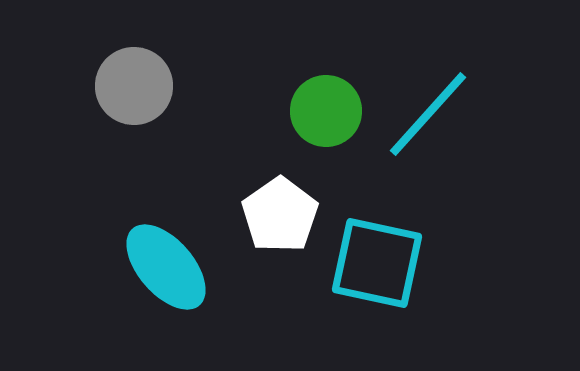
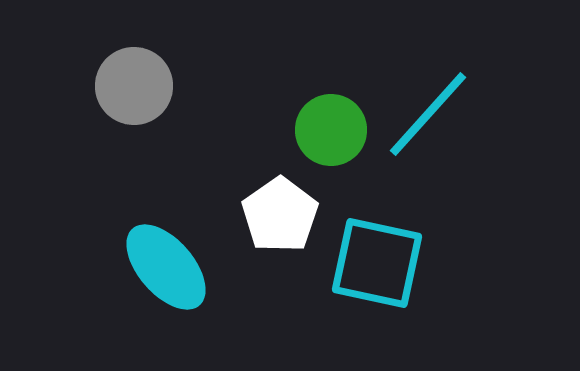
green circle: moved 5 px right, 19 px down
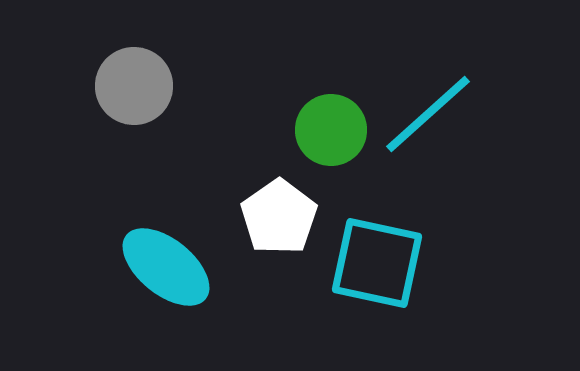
cyan line: rotated 6 degrees clockwise
white pentagon: moved 1 px left, 2 px down
cyan ellipse: rotated 10 degrees counterclockwise
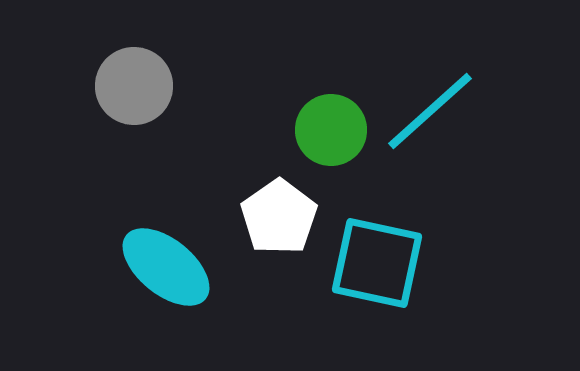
cyan line: moved 2 px right, 3 px up
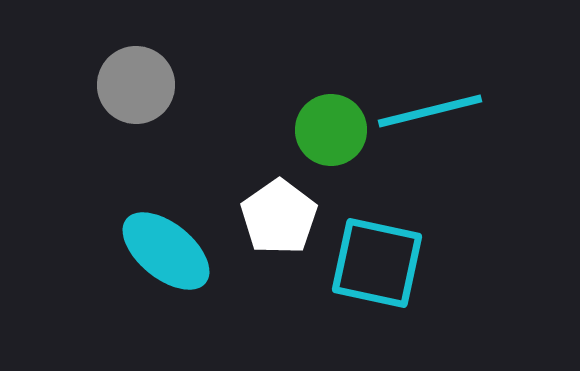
gray circle: moved 2 px right, 1 px up
cyan line: rotated 28 degrees clockwise
cyan ellipse: moved 16 px up
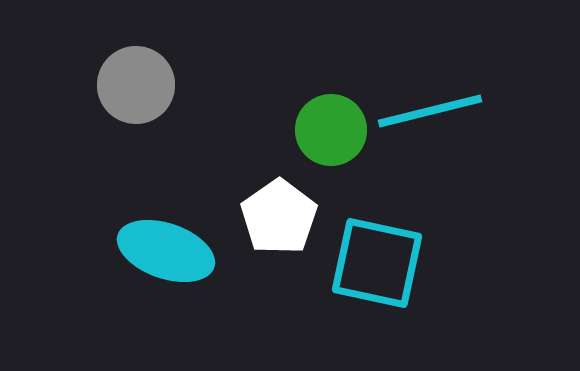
cyan ellipse: rotated 20 degrees counterclockwise
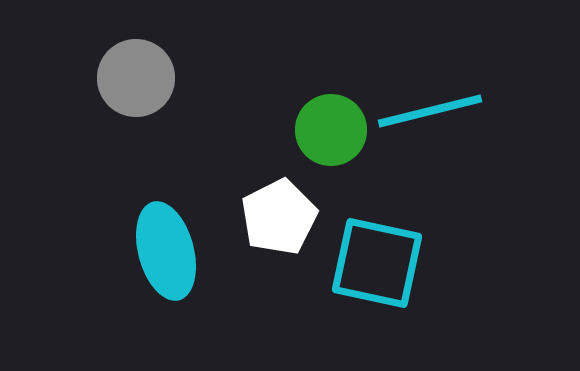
gray circle: moved 7 px up
white pentagon: rotated 8 degrees clockwise
cyan ellipse: rotated 56 degrees clockwise
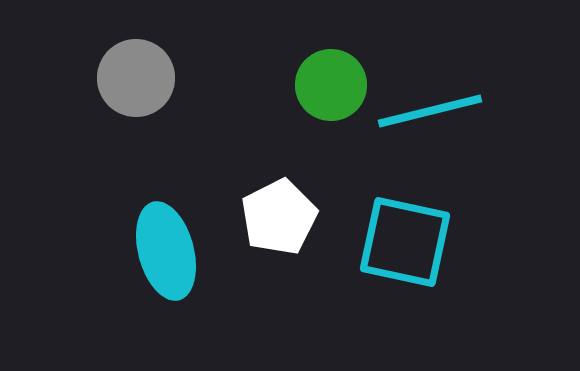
green circle: moved 45 px up
cyan square: moved 28 px right, 21 px up
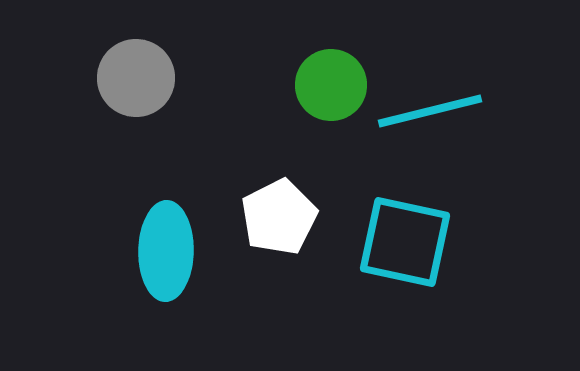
cyan ellipse: rotated 16 degrees clockwise
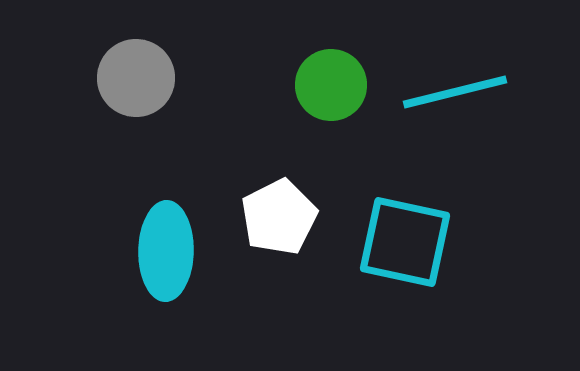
cyan line: moved 25 px right, 19 px up
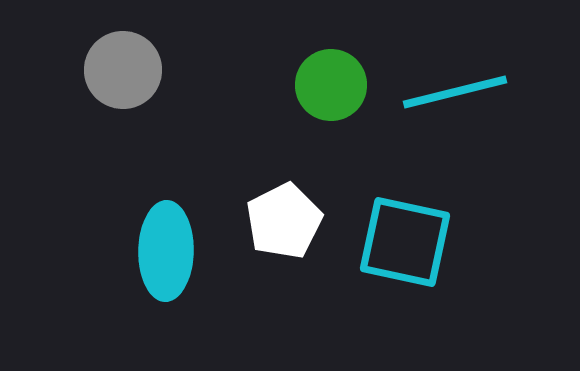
gray circle: moved 13 px left, 8 px up
white pentagon: moved 5 px right, 4 px down
